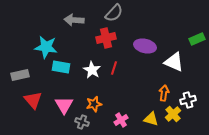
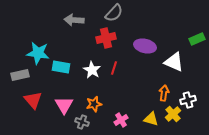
cyan star: moved 8 px left, 6 px down
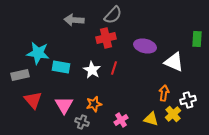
gray semicircle: moved 1 px left, 2 px down
green rectangle: rotated 63 degrees counterclockwise
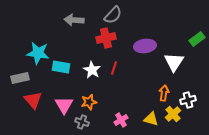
green rectangle: rotated 49 degrees clockwise
purple ellipse: rotated 20 degrees counterclockwise
white triangle: rotated 40 degrees clockwise
gray rectangle: moved 3 px down
orange star: moved 5 px left, 2 px up
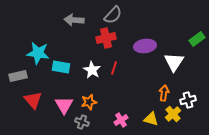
gray rectangle: moved 2 px left, 2 px up
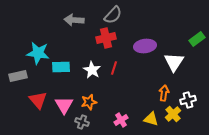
cyan rectangle: rotated 12 degrees counterclockwise
red triangle: moved 5 px right
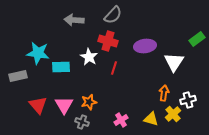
red cross: moved 2 px right, 3 px down; rotated 30 degrees clockwise
white star: moved 3 px left, 13 px up
red triangle: moved 5 px down
